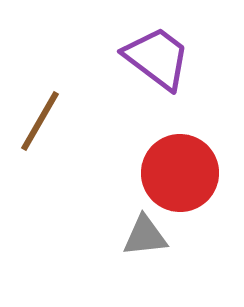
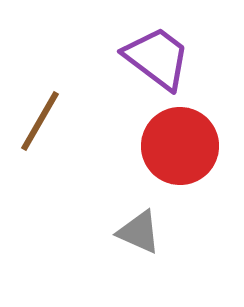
red circle: moved 27 px up
gray triangle: moved 6 px left, 4 px up; rotated 30 degrees clockwise
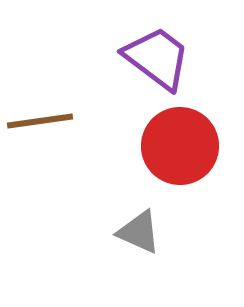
brown line: rotated 52 degrees clockwise
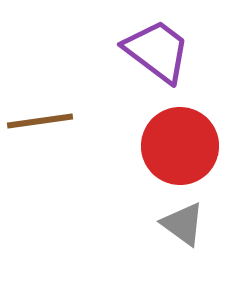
purple trapezoid: moved 7 px up
gray triangle: moved 44 px right, 8 px up; rotated 12 degrees clockwise
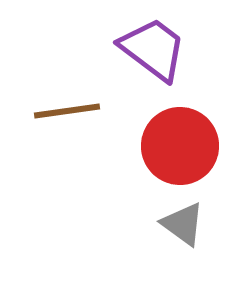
purple trapezoid: moved 4 px left, 2 px up
brown line: moved 27 px right, 10 px up
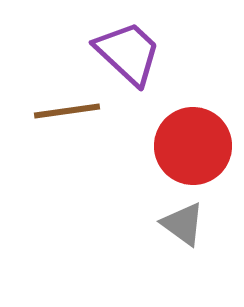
purple trapezoid: moved 25 px left, 4 px down; rotated 6 degrees clockwise
red circle: moved 13 px right
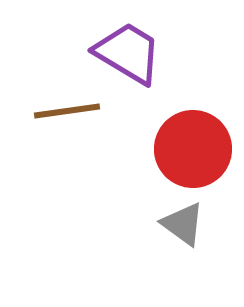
purple trapezoid: rotated 12 degrees counterclockwise
red circle: moved 3 px down
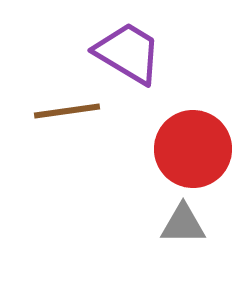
gray triangle: rotated 36 degrees counterclockwise
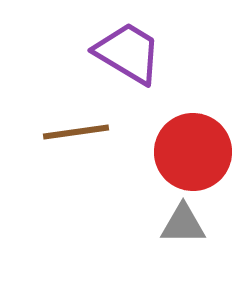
brown line: moved 9 px right, 21 px down
red circle: moved 3 px down
